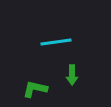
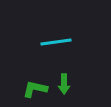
green arrow: moved 8 px left, 9 px down
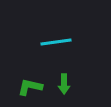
green L-shape: moved 5 px left, 2 px up
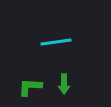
green L-shape: rotated 10 degrees counterclockwise
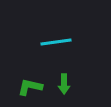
green L-shape: rotated 10 degrees clockwise
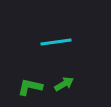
green arrow: rotated 120 degrees counterclockwise
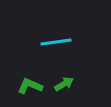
green L-shape: moved 1 px up; rotated 10 degrees clockwise
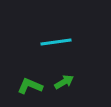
green arrow: moved 2 px up
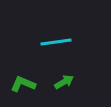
green L-shape: moved 7 px left, 2 px up
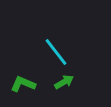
cyan line: moved 10 px down; rotated 60 degrees clockwise
